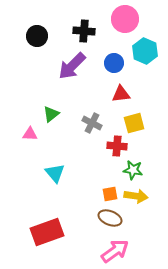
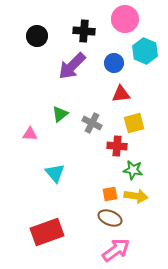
green triangle: moved 9 px right
pink arrow: moved 1 px right, 1 px up
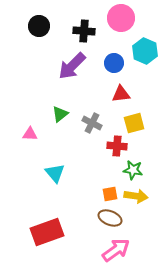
pink circle: moved 4 px left, 1 px up
black circle: moved 2 px right, 10 px up
